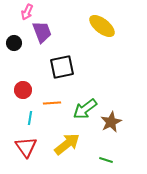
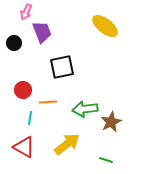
pink arrow: moved 1 px left
yellow ellipse: moved 3 px right
orange line: moved 4 px left, 1 px up
green arrow: rotated 30 degrees clockwise
red triangle: moved 2 px left; rotated 25 degrees counterclockwise
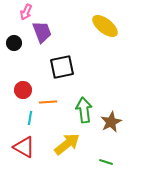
green arrow: moved 1 px left, 1 px down; rotated 90 degrees clockwise
green line: moved 2 px down
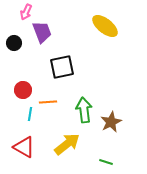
cyan line: moved 4 px up
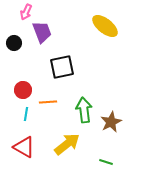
cyan line: moved 4 px left
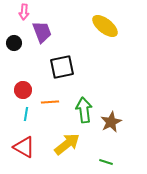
pink arrow: moved 2 px left; rotated 21 degrees counterclockwise
orange line: moved 2 px right
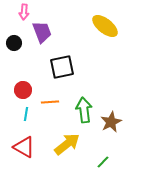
green line: moved 3 px left; rotated 64 degrees counterclockwise
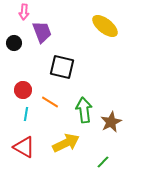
black square: rotated 25 degrees clockwise
orange line: rotated 36 degrees clockwise
yellow arrow: moved 1 px left, 1 px up; rotated 12 degrees clockwise
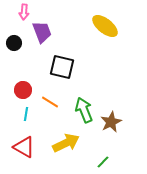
green arrow: rotated 15 degrees counterclockwise
